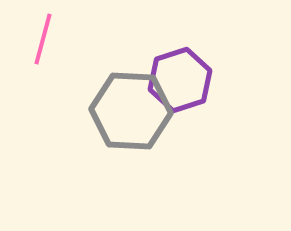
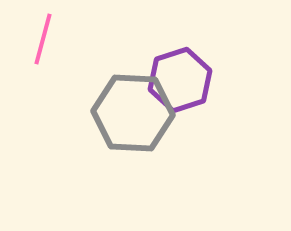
gray hexagon: moved 2 px right, 2 px down
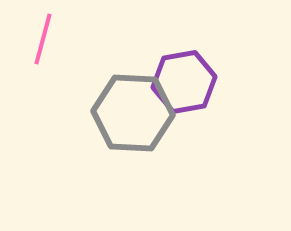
purple hexagon: moved 4 px right, 2 px down; rotated 8 degrees clockwise
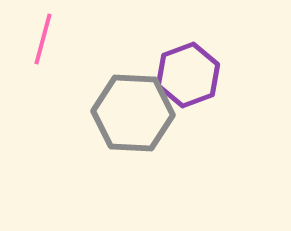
purple hexagon: moved 4 px right, 7 px up; rotated 10 degrees counterclockwise
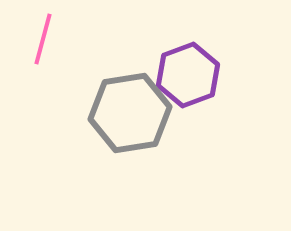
gray hexagon: moved 3 px left; rotated 12 degrees counterclockwise
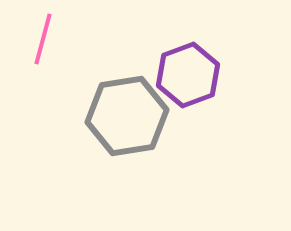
gray hexagon: moved 3 px left, 3 px down
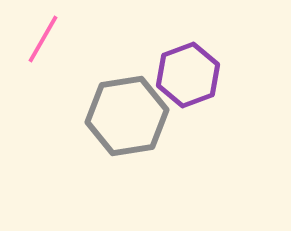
pink line: rotated 15 degrees clockwise
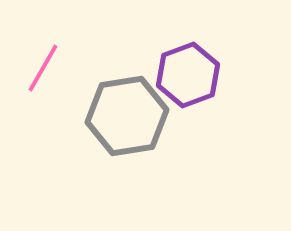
pink line: moved 29 px down
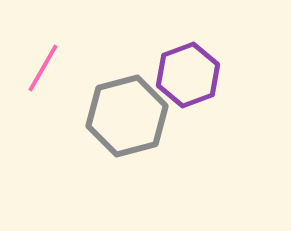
gray hexagon: rotated 6 degrees counterclockwise
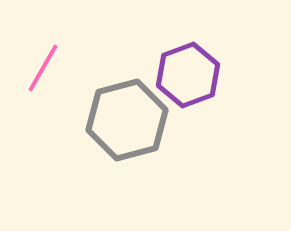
gray hexagon: moved 4 px down
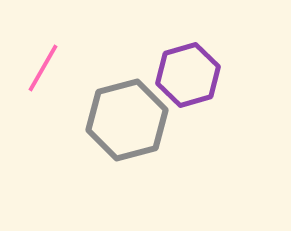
purple hexagon: rotated 4 degrees clockwise
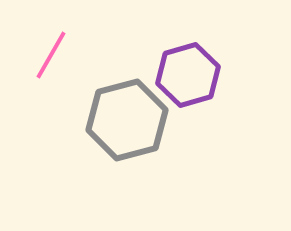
pink line: moved 8 px right, 13 px up
